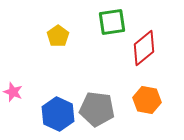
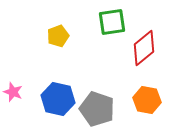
yellow pentagon: rotated 15 degrees clockwise
gray pentagon: rotated 12 degrees clockwise
blue hexagon: moved 15 px up; rotated 12 degrees counterclockwise
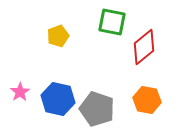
green square: rotated 20 degrees clockwise
red diamond: moved 1 px up
pink star: moved 7 px right; rotated 18 degrees clockwise
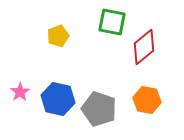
gray pentagon: moved 2 px right
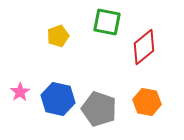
green square: moved 5 px left
orange hexagon: moved 2 px down
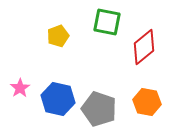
pink star: moved 4 px up
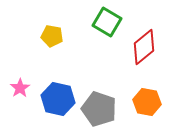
green square: rotated 20 degrees clockwise
yellow pentagon: moved 6 px left; rotated 30 degrees clockwise
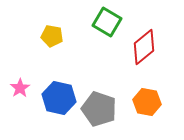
blue hexagon: moved 1 px right, 1 px up
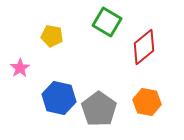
pink star: moved 20 px up
gray pentagon: rotated 16 degrees clockwise
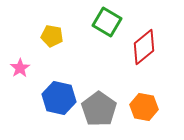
orange hexagon: moved 3 px left, 5 px down
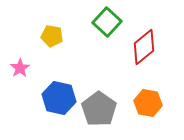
green square: rotated 12 degrees clockwise
orange hexagon: moved 4 px right, 4 px up
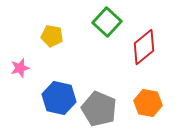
pink star: rotated 18 degrees clockwise
gray pentagon: rotated 12 degrees counterclockwise
